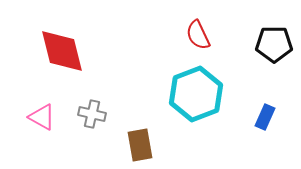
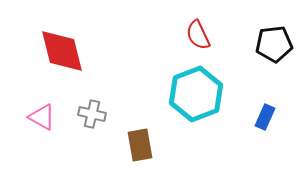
black pentagon: rotated 6 degrees counterclockwise
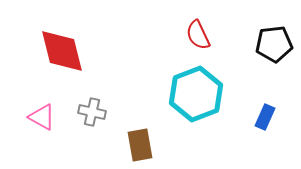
gray cross: moved 2 px up
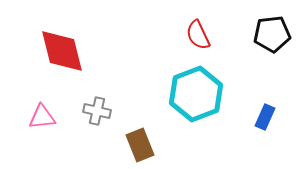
black pentagon: moved 2 px left, 10 px up
gray cross: moved 5 px right, 1 px up
pink triangle: rotated 36 degrees counterclockwise
brown rectangle: rotated 12 degrees counterclockwise
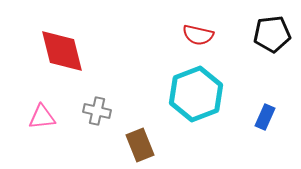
red semicircle: rotated 52 degrees counterclockwise
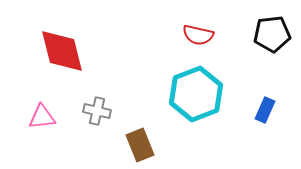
blue rectangle: moved 7 px up
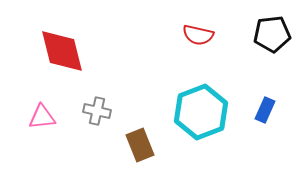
cyan hexagon: moved 5 px right, 18 px down
